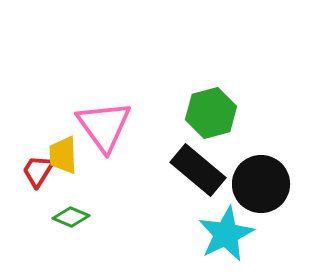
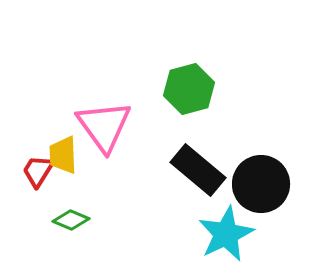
green hexagon: moved 22 px left, 24 px up
green diamond: moved 3 px down
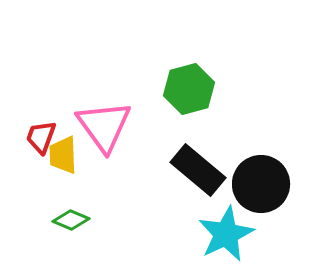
red trapezoid: moved 3 px right, 34 px up; rotated 12 degrees counterclockwise
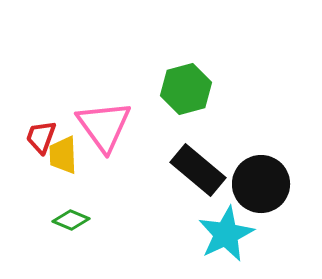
green hexagon: moved 3 px left
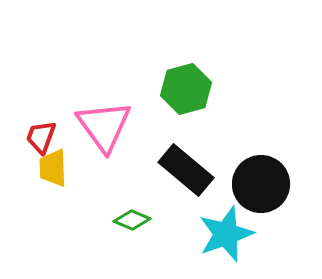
yellow trapezoid: moved 10 px left, 13 px down
black rectangle: moved 12 px left
green diamond: moved 61 px right
cyan star: rotated 6 degrees clockwise
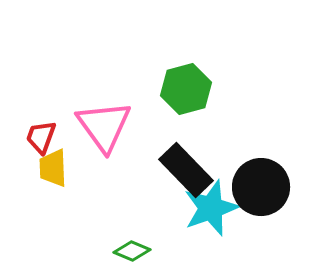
black rectangle: rotated 6 degrees clockwise
black circle: moved 3 px down
green diamond: moved 31 px down
cyan star: moved 15 px left, 26 px up
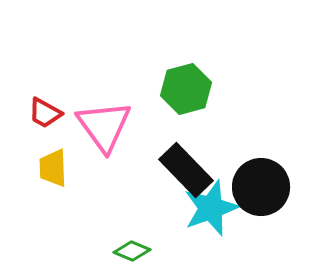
red trapezoid: moved 4 px right, 24 px up; rotated 81 degrees counterclockwise
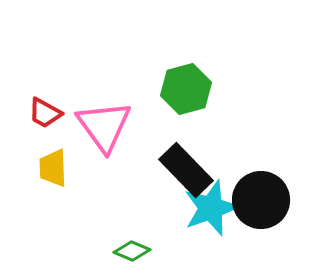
black circle: moved 13 px down
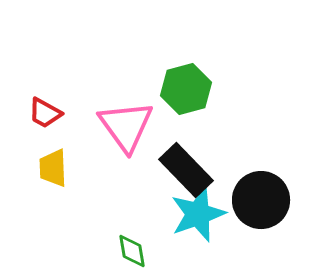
pink triangle: moved 22 px right
cyan star: moved 13 px left, 6 px down
green diamond: rotated 57 degrees clockwise
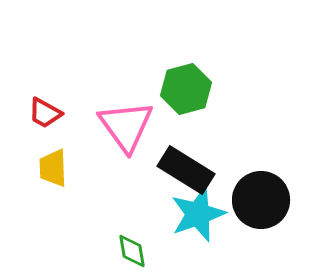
black rectangle: rotated 14 degrees counterclockwise
